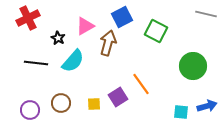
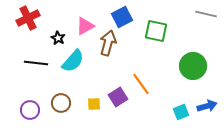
green square: rotated 15 degrees counterclockwise
cyan square: rotated 28 degrees counterclockwise
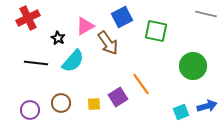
brown arrow: rotated 130 degrees clockwise
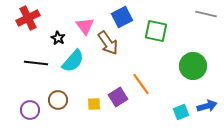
pink triangle: rotated 36 degrees counterclockwise
brown circle: moved 3 px left, 3 px up
